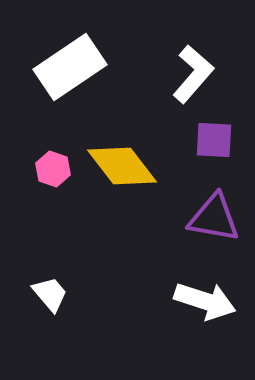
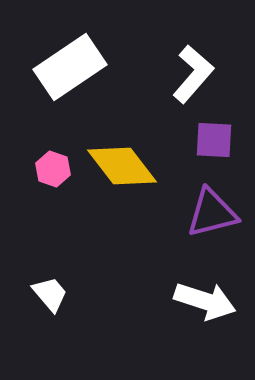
purple triangle: moved 2 px left, 5 px up; rotated 24 degrees counterclockwise
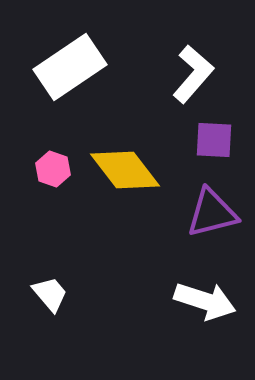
yellow diamond: moved 3 px right, 4 px down
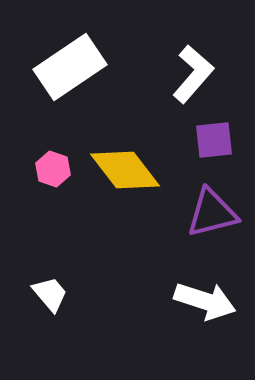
purple square: rotated 9 degrees counterclockwise
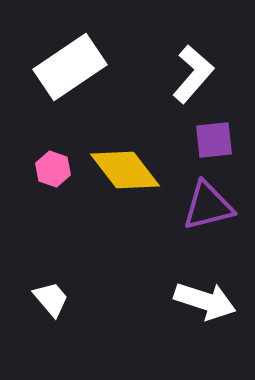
purple triangle: moved 4 px left, 7 px up
white trapezoid: moved 1 px right, 5 px down
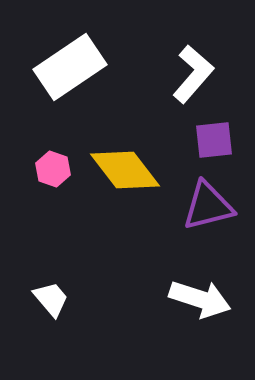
white arrow: moved 5 px left, 2 px up
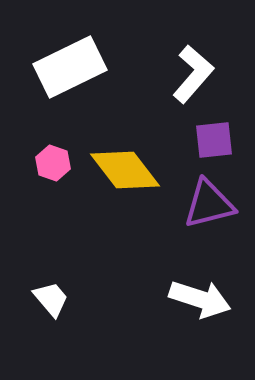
white rectangle: rotated 8 degrees clockwise
pink hexagon: moved 6 px up
purple triangle: moved 1 px right, 2 px up
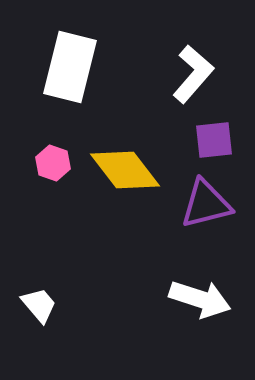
white rectangle: rotated 50 degrees counterclockwise
purple triangle: moved 3 px left
white trapezoid: moved 12 px left, 6 px down
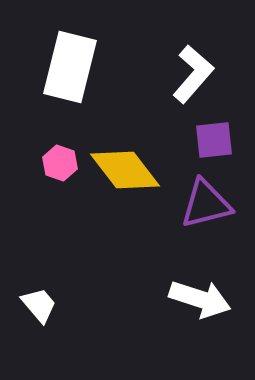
pink hexagon: moved 7 px right
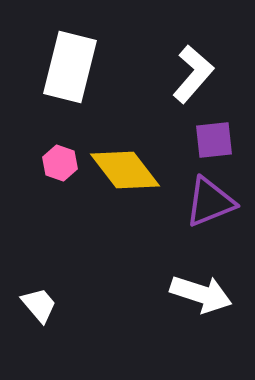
purple triangle: moved 4 px right, 2 px up; rotated 8 degrees counterclockwise
white arrow: moved 1 px right, 5 px up
